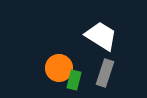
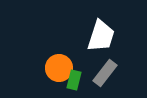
white trapezoid: rotated 76 degrees clockwise
gray rectangle: rotated 20 degrees clockwise
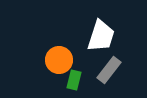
orange circle: moved 8 px up
gray rectangle: moved 4 px right, 3 px up
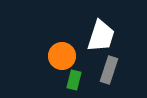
orange circle: moved 3 px right, 4 px up
gray rectangle: rotated 20 degrees counterclockwise
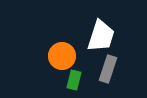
gray rectangle: moved 1 px left, 1 px up
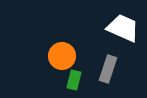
white trapezoid: moved 22 px right, 8 px up; rotated 84 degrees counterclockwise
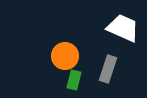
orange circle: moved 3 px right
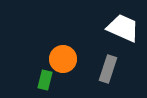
orange circle: moved 2 px left, 3 px down
green rectangle: moved 29 px left
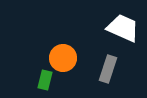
orange circle: moved 1 px up
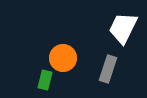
white trapezoid: rotated 88 degrees counterclockwise
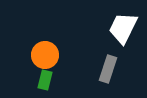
orange circle: moved 18 px left, 3 px up
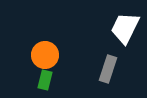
white trapezoid: moved 2 px right
